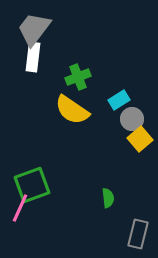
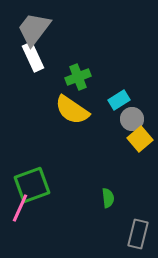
white rectangle: rotated 32 degrees counterclockwise
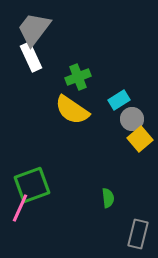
white rectangle: moved 2 px left
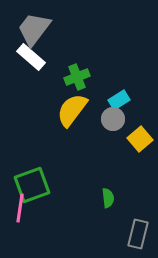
white rectangle: rotated 24 degrees counterclockwise
green cross: moved 1 px left
yellow semicircle: rotated 93 degrees clockwise
gray circle: moved 19 px left
pink line: rotated 16 degrees counterclockwise
